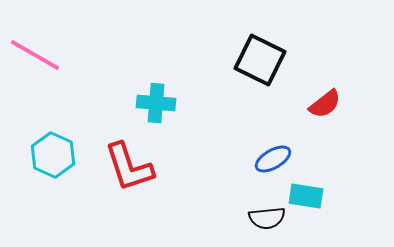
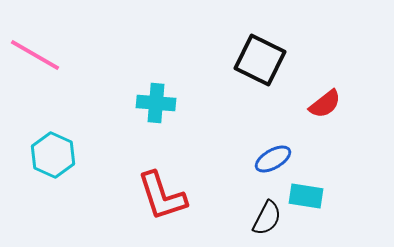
red L-shape: moved 33 px right, 29 px down
black semicircle: rotated 57 degrees counterclockwise
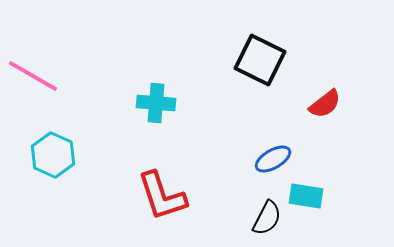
pink line: moved 2 px left, 21 px down
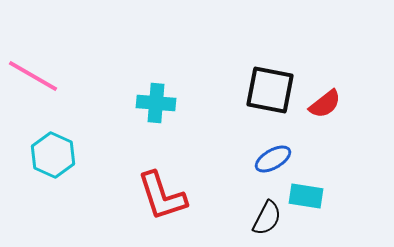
black square: moved 10 px right, 30 px down; rotated 15 degrees counterclockwise
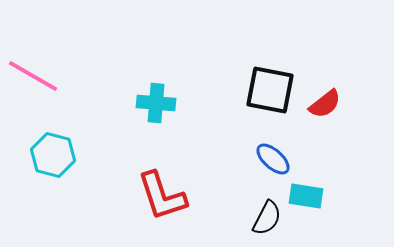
cyan hexagon: rotated 9 degrees counterclockwise
blue ellipse: rotated 72 degrees clockwise
